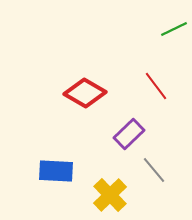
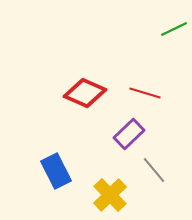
red line: moved 11 px left, 7 px down; rotated 36 degrees counterclockwise
red diamond: rotated 6 degrees counterclockwise
blue rectangle: rotated 60 degrees clockwise
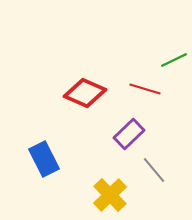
green line: moved 31 px down
red line: moved 4 px up
blue rectangle: moved 12 px left, 12 px up
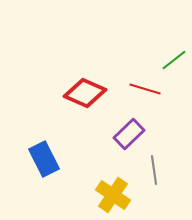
green line: rotated 12 degrees counterclockwise
gray line: rotated 32 degrees clockwise
yellow cross: moved 3 px right; rotated 12 degrees counterclockwise
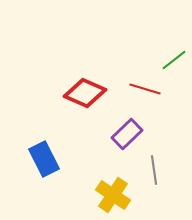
purple rectangle: moved 2 px left
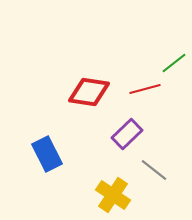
green line: moved 3 px down
red line: rotated 32 degrees counterclockwise
red diamond: moved 4 px right, 1 px up; rotated 15 degrees counterclockwise
blue rectangle: moved 3 px right, 5 px up
gray line: rotated 44 degrees counterclockwise
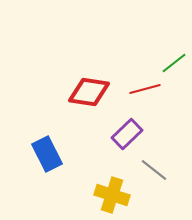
yellow cross: moved 1 px left; rotated 16 degrees counterclockwise
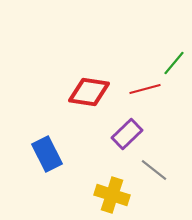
green line: rotated 12 degrees counterclockwise
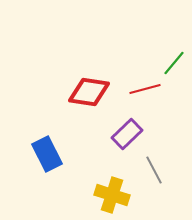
gray line: rotated 24 degrees clockwise
